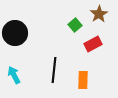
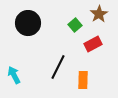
black circle: moved 13 px right, 10 px up
black line: moved 4 px right, 3 px up; rotated 20 degrees clockwise
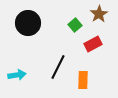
cyan arrow: moved 3 px right; rotated 108 degrees clockwise
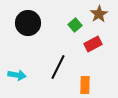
cyan arrow: rotated 18 degrees clockwise
orange rectangle: moved 2 px right, 5 px down
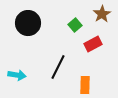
brown star: moved 3 px right
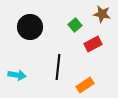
brown star: rotated 30 degrees counterclockwise
black circle: moved 2 px right, 4 px down
black line: rotated 20 degrees counterclockwise
orange rectangle: rotated 54 degrees clockwise
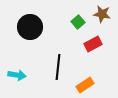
green square: moved 3 px right, 3 px up
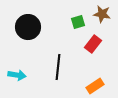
green square: rotated 24 degrees clockwise
black circle: moved 2 px left
red rectangle: rotated 24 degrees counterclockwise
orange rectangle: moved 10 px right, 1 px down
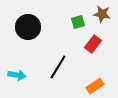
black line: rotated 25 degrees clockwise
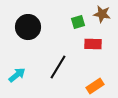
red rectangle: rotated 54 degrees clockwise
cyan arrow: rotated 48 degrees counterclockwise
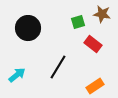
black circle: moved 1 px down
red rectangle: rotated 36 degrees clockwise
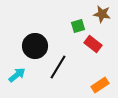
green square: moved 4 px down
black circle: moved 7 px right, 18 px down
orange rectangle: moved 5 px right, 1 px up
